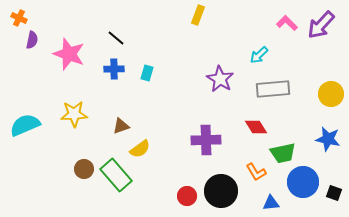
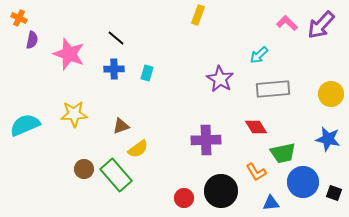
yellow semicircle: moved 2 px left
red circle: moved 3 px left, 2 px down
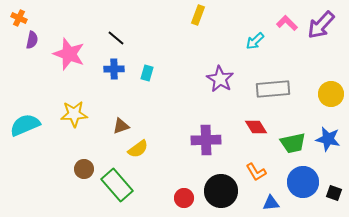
cyan arrow: moved 4 px left, 14 px up
green trapezoid: moved 10 px right, 10 px up
green rectangle: moved 1 px right, 10 px down
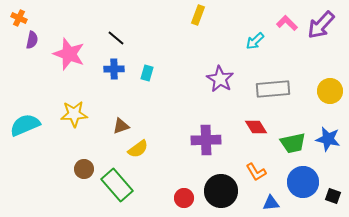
yellow circle: moved 1 px left, 3 px up
black square: moved 1 px left, 3 px down
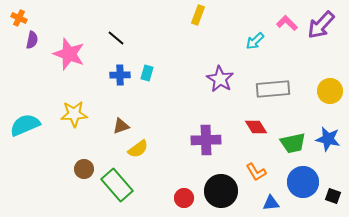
blue cross: moved 6 px right, 6 px down
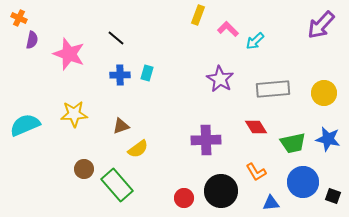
pink L-shape: moved 59 px left, 6 px down
yellow circle: moved 6 px left, 2 px down
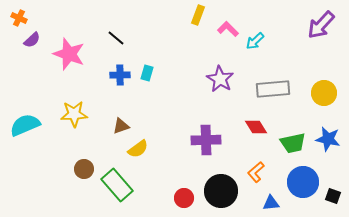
purple semicircle: rotated 36 degrees clockwise
orange L-shape: rotated 80 degrees clockwise
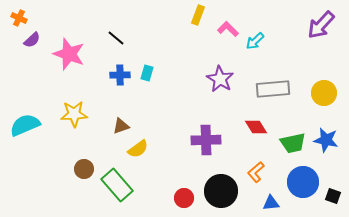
blue star: moved 2 px left, 1 px down
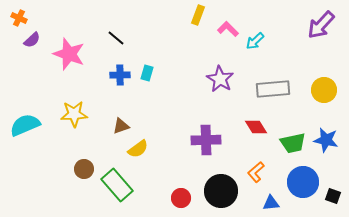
yellow circle: moved 3 px up
red circle: moved 3 px left
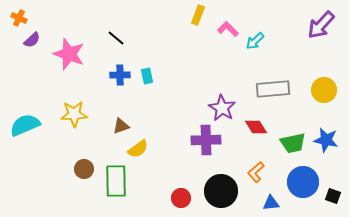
cyan rectangle: moved 3 px down; rotated 28 degrees counterclockwise
purple star: moved 2 px right, 29 px down
green rectangle: moved 1 px left, 4 px up; rotated 40 degrees clockwise
